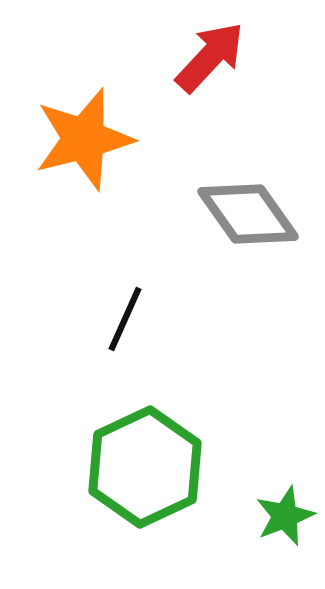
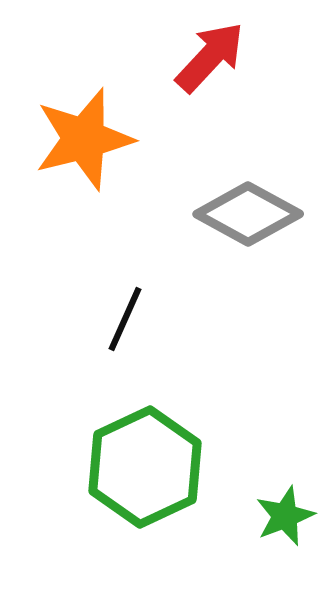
gray diamond: rotated 26 degrees counterclockwise
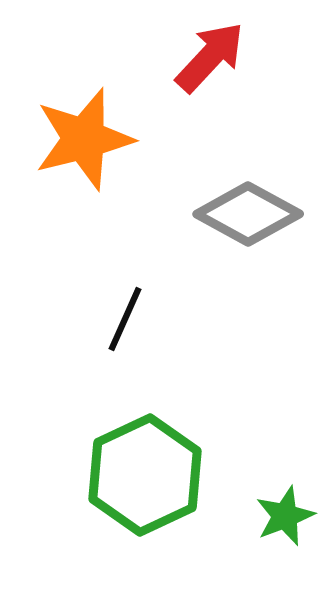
green hexagon: moved 8 px down
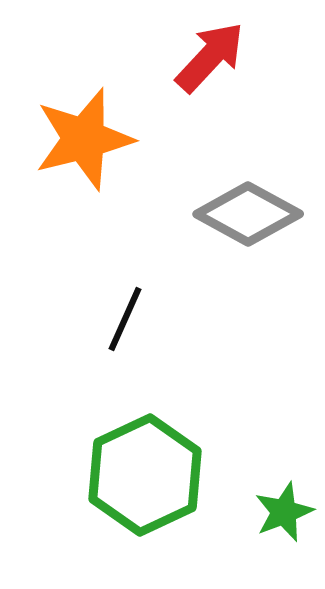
green star: moved 1 px left, 4 px up
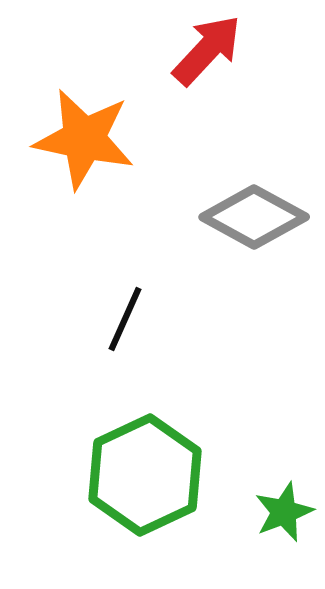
red arrow: moved 3 px left, 7 px up
orange star: rotated 26 degrees clockwise
gray diamond: moved 6 px right, 3 px down
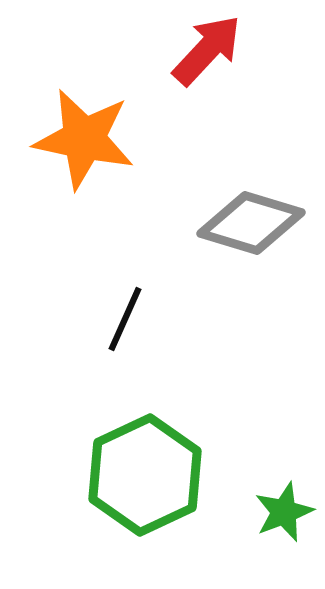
gray diamond: moved 3 px left, 6 px down; rotated 12 degrees counterclockwise
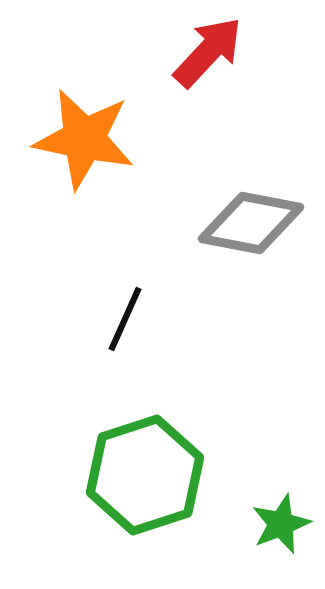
red arrow: moved 1 px right, 2 px down
gray diamond: rotated 6 degrees counterclockwise
green hexagon: rotated 7 degrees clockwise
green star: moved 3 px left, 12 px down
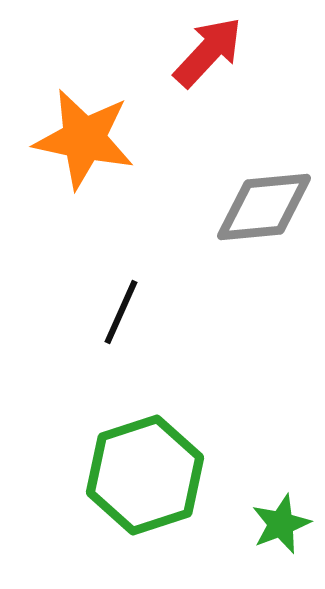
gray diamond: moved 13 px right, 16 px up; rotated 16 degrees counterclockwise
black line: moved 4 px left, 7 px up
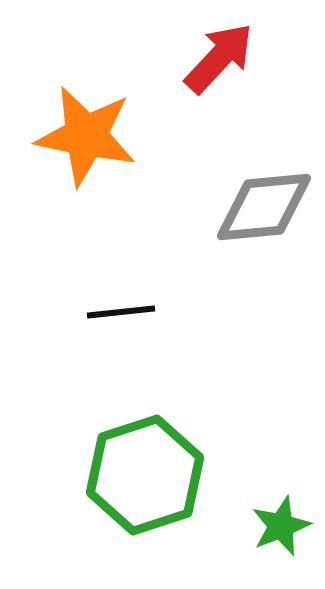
red arrow: moved 11 px right, 6 px down
orange star: moved 2 px right, 3 px up
black line: rotated 60 degrees clockwise
green star: moved 2 px down
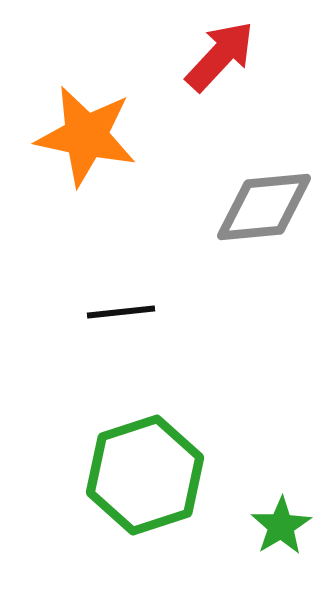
red arrow: moved 1 px right, 2 px up
green star: rotated 10 degrees counterclockwise
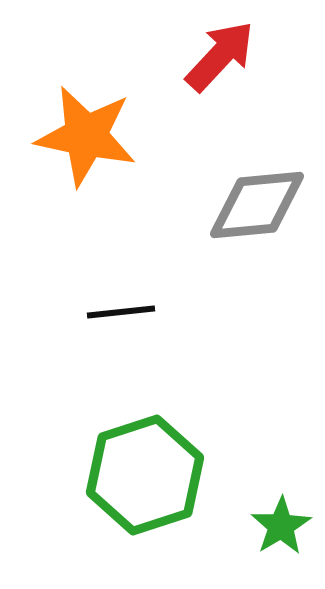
gray diamond: moved 7 px left, 2 px up
